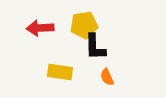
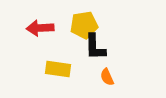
yellow rectangle: moved 2 px left, 3 px up
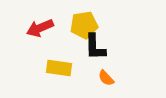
red arrow: rotated 20 degrees counterclockwise
yellow rectangle: moved 1 px right, 1 px up
orange semicircle: moved 1 px left, 1 px down; rotated 18 degrees counterclockwise
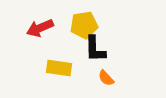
black L-shape: moved 2 px down
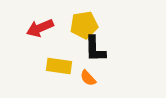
yellow rectangle: moved 2 px up
orange semicircle: moved 18 px left
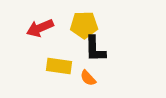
yellow pentagon: rotated 8 degrees clockwise
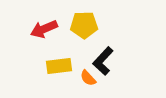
red arrow: moved 4 px right, 1 px down
black L-shape: moved 8 px right, 12 px down; rotated 44 degrees clockwise
yellow rectangle: rotated 15 degrees counterclockwise
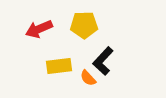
red arrow: moved 5 px left
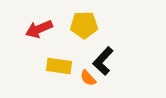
yellow rectangle: rotated 15 degrees clockwise
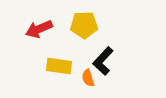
orange semicircle: rotated 24 degrees clockwise
